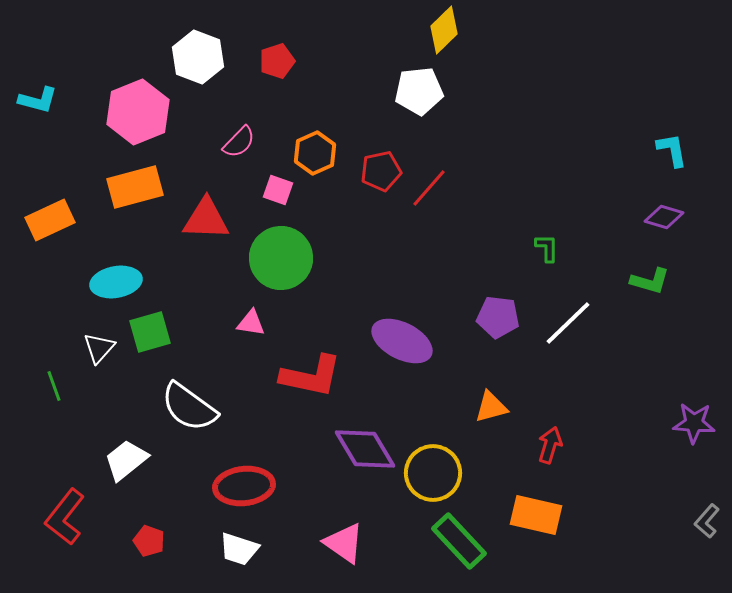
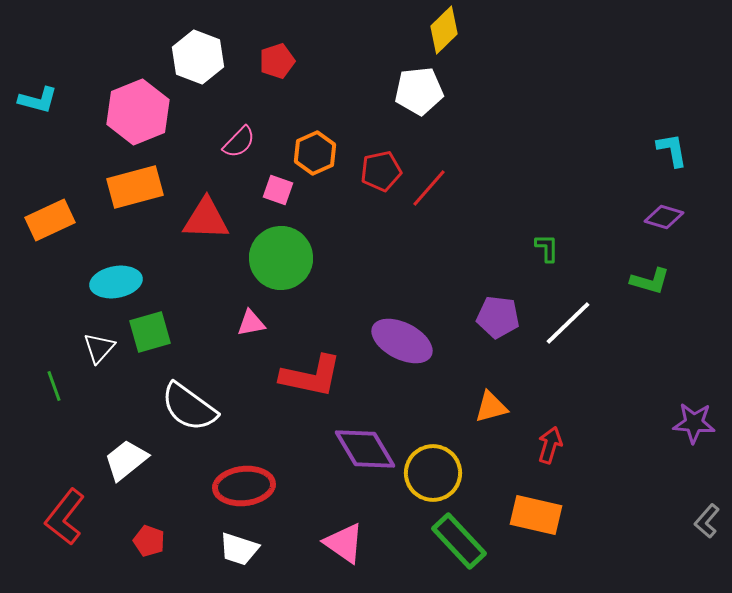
pink triangle at (251, 323): rotated 20 degrees counterclockwise
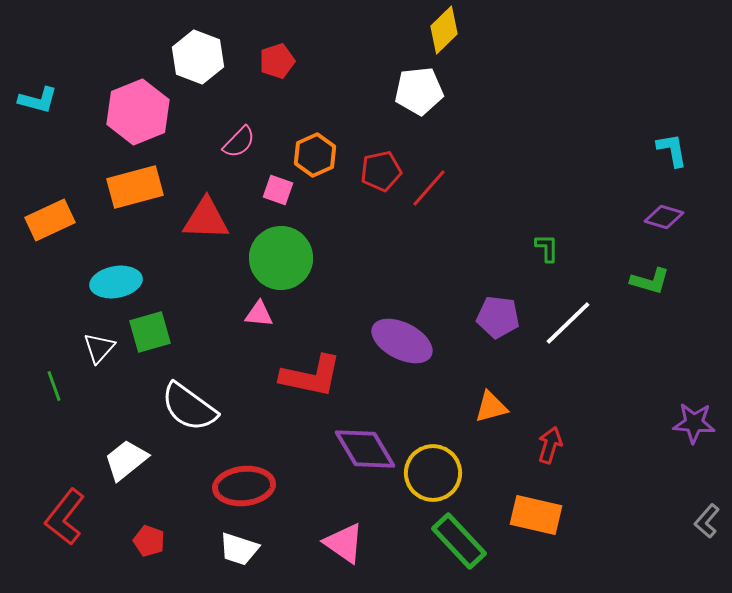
orange hexagon at (315, 153): moved 2 px down
pink triangle at (251, 323): moved 8 px right, 9 px up; rotated 16 degrees clockwise
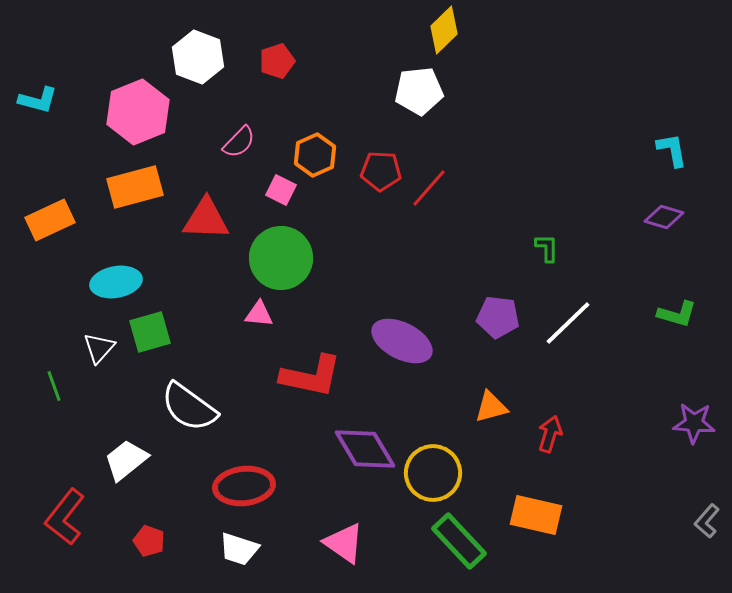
red pentagon at (381, 171): rotated 15 degrees clockwise
pink square at (278, 190): moved 3 px right; rotated 8 degrees clockwise
green L-shape at (650, 281): moved 27 px right, 33 px down
red arrow at (550, 445): moved 11 px up
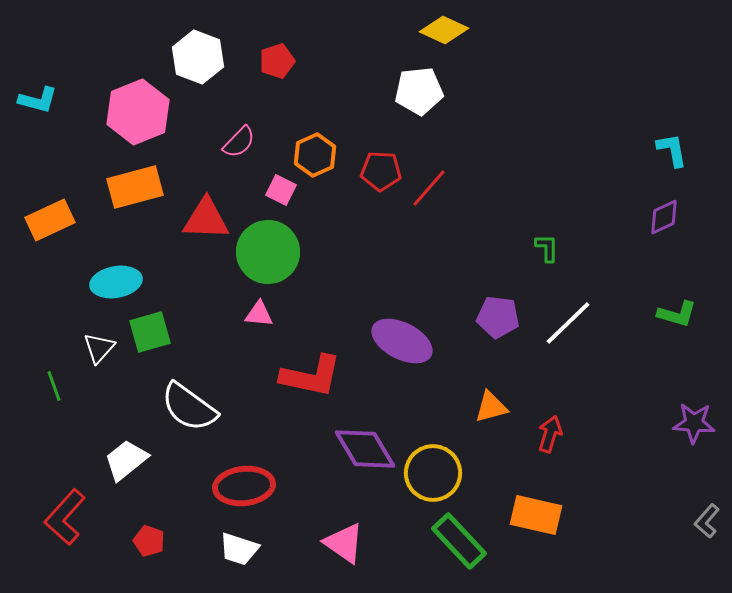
yellow diamond at (444, 30): rotated 69 degrees clockwise
purple diamond at (664, 217): rotated 42 degrees counterclockwise
green circle at (281, 258): moved 13 px left, 6 px up
red L-shape at (65, 517): rotated 4 degrees clockwise
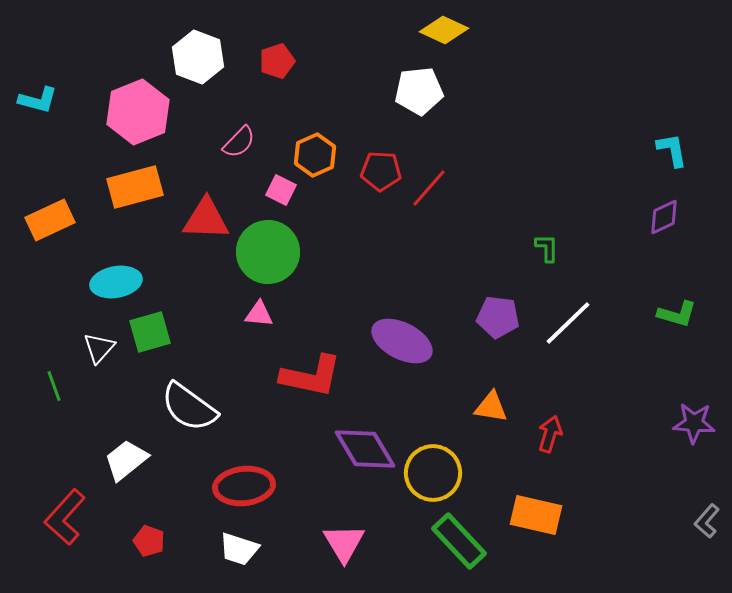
orange triangle at (491, 407): rotated 24 degrees clockwise
pink triangle at (344, 543): rotated 24 degrees clockwise
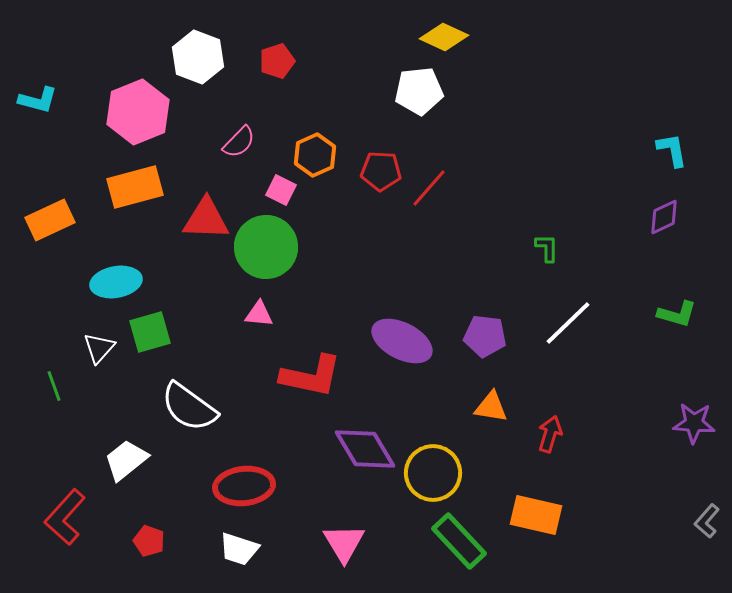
yellow diamond at (444, 30): moved 7 px down
green circle at (268, 252): moved 2 px left, 5 px up
purple pentagon at (498, 317): moved 13 px left, 19 px down
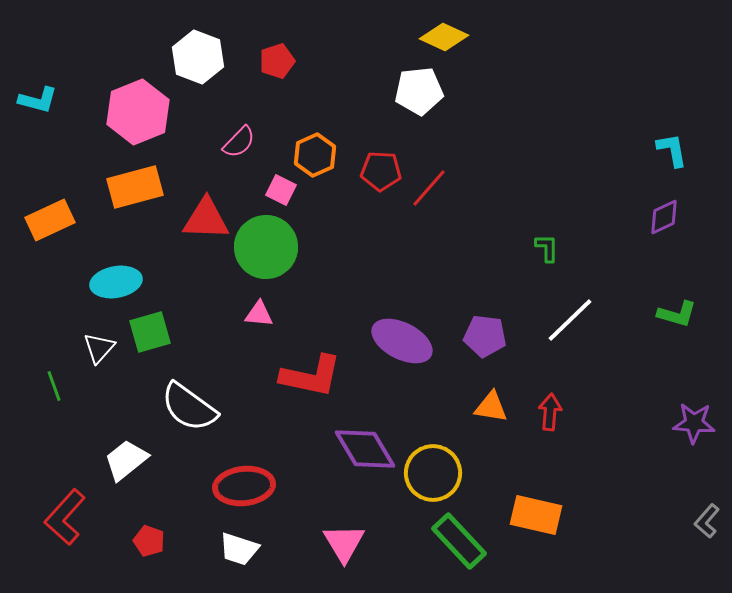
white line at (568, 323): moved 2 px right, 3 px up
red arrow at (550, 434): moved 22 px up; rotated 12 degrees counterclockwise
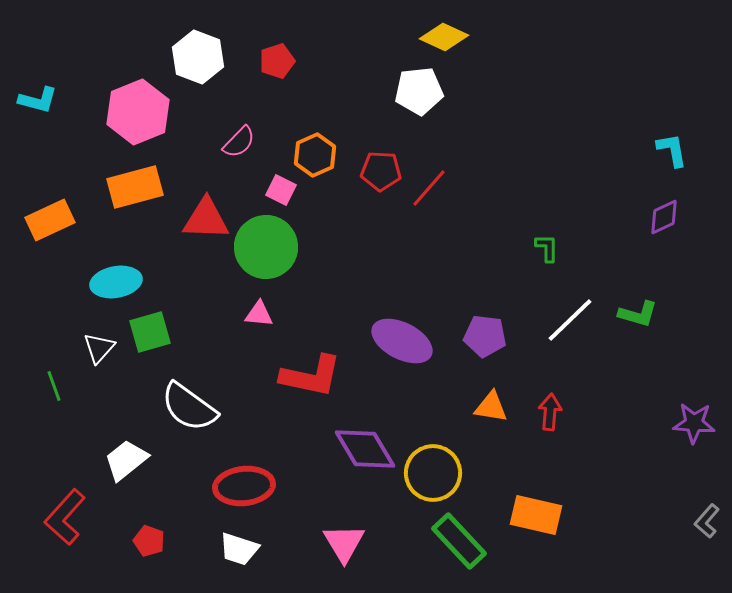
green L-shape at (677, 314): moved 39 px left
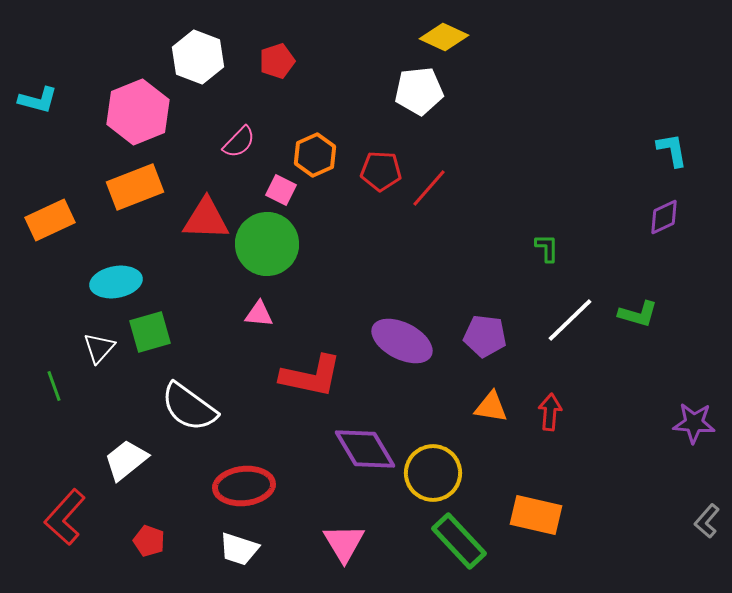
orange rectangle at (135, 187): rotated 6 degrees counterclockwise
green circle at (266, 247): moved 1 px right, 3 px up
